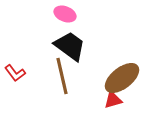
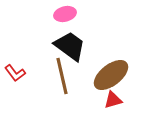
pink ellipse: rotated 35 degrees counterclockwise
brown ellipse: moved 11 px left, 3 px up
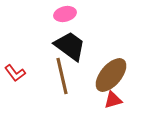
brown ellipse: rotated 12 degrees counterclockwise
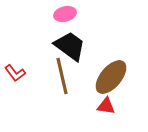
brown ellipse: moved 2 px down
red triangle: moved 7 px left, 6 px down; rotated 24 degrees clockwise
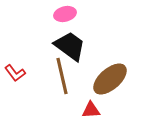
brown ellipse: moved 1 px left, 2 px down; rotated 9 degrees clockwise
red triangle: moved 15 px left, 4 px down; rotated 12 degrees counterclockwise
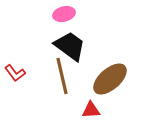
pink ellipse: moved 1 px left
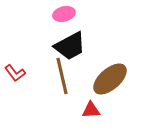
black trapezoid: rotated 116 degrees clockwise
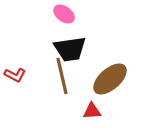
pink ellipse: rotated 50 degrees clockwise
black trapezoid: moved 3 px down; rotated 20 degrees clockwise
red L-shape: moved 2 px down; rotated 25 degrees counterclockwise
red triangle: moved 1 px right, 1 px down
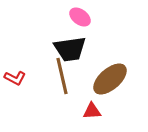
pink ellipse: moved 16 px right, 3 px down
red L-shape: moved 3 px down
